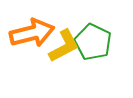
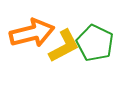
green pentagon: moved 2 px right, 1 px down
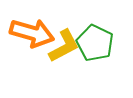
orange arrow: rotated 30 degrees clockwise
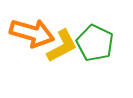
yellow L-shape: moved 2 px left
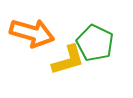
yellow L-shape: moved 6 px right, 14 px down; rotated 12 degrees clockwise
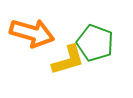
green pentagon: rotated 6 degrees counterclockwise
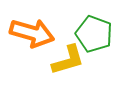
green pentagon: moved 1 px left, 9 px up
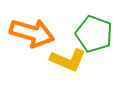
yellow L-shape: rotated 39 degrees clockwise
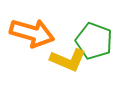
green pentagon: moved 7 px down
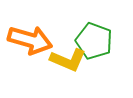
orange arrow: moved 2 px left, 7 px down
